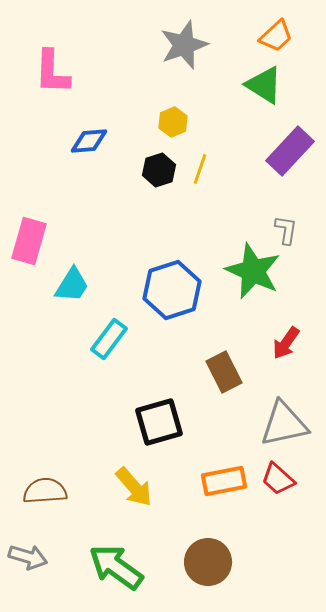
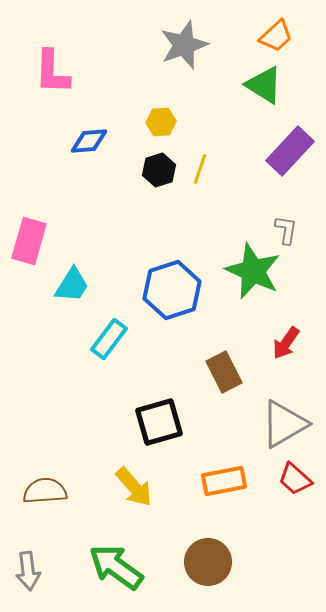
yellow hexagon: moved 12 px left; rotated 20 degrees clockwise
gray triangle: rotated 18 degrees counterclockwise
red trapezoid: moved 17 px right
gray arrow: moved 14 px down; rotated 66 degrees clockwise
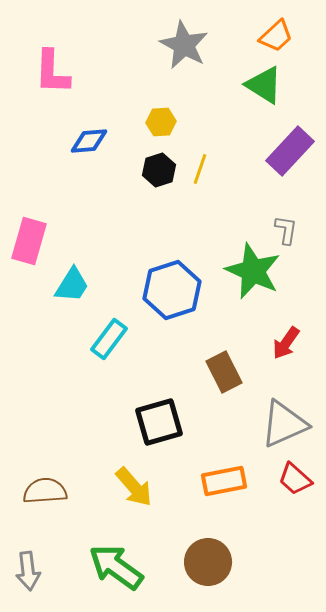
gray star: rotated 24 degrees counterclockwise
gray triangle: rotated 6 degrees clockwise
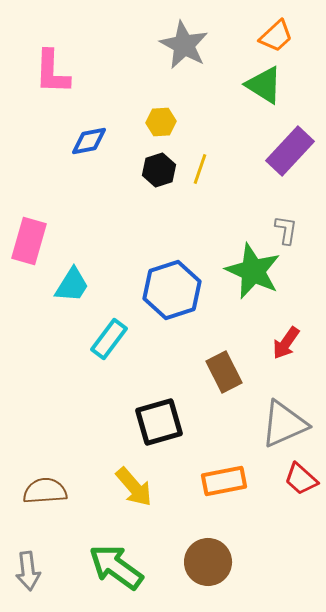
blue diamond: rotated 6 degrees counterclockwise
red trapezoid: moved 6 px right
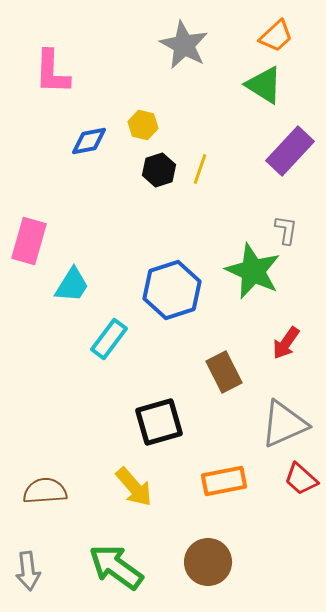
yellow hexagon: moved 18 px left, 3 px down; rotated 16 degrees clockwise
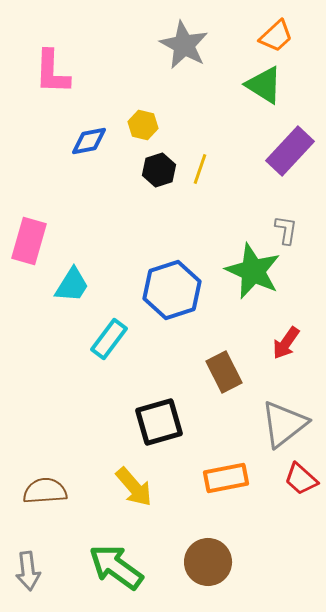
gray triangle: rotated 14 degrees counterclockwise
orange rectangle: moved 2 px right, 3 px up
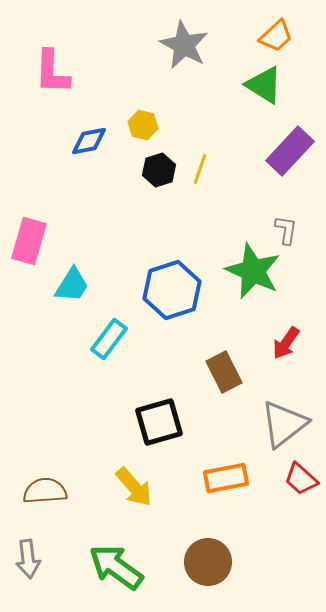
gray arrow: moved 12 px up
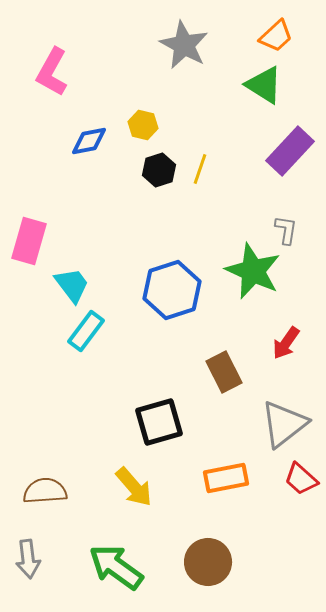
pink L-shape: rotated 27 degrees clockwise
cyan trapezoid: rotated 69 degrees counterclockwise
cyan rectangle: moved 23 px left, 8 px up
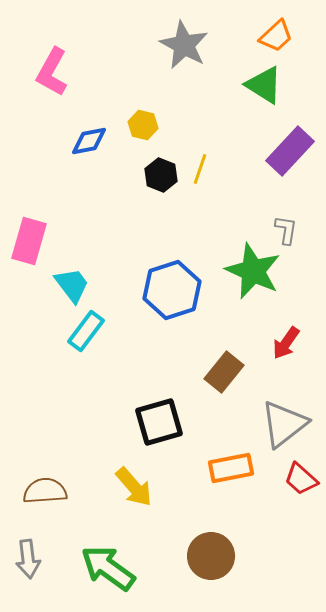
black hexagon: moved 2 px right, 5 px down; rotated 20 degrees counterclockwise
brown rectangle: rotated 66 degrees clockwise
orange rectangle: moved 5 px right, 10 px up
brown circle: moved 3 px right, 6 px up
green arrow: moved 8 px left, 1 px down
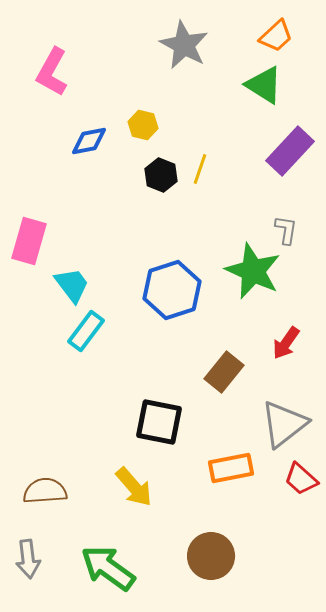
black square: rotated 27 degrees clockwise
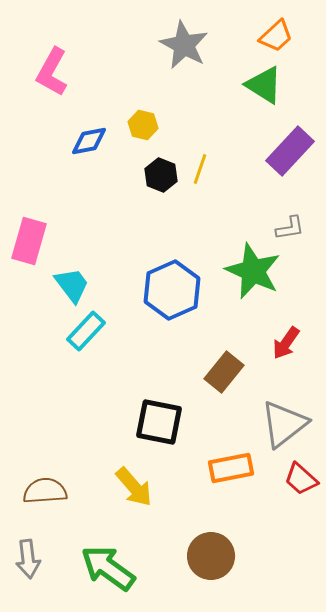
gray L-shape: moved 4 px right, 2 px up; rotated 72 degrees clockwise
blue hexagon: rotated 6 degrees counterclockwise
cyan rectangle: rotated 6 degrees clockwise
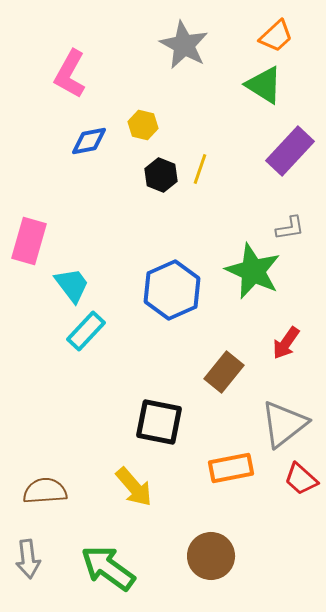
pink L-shape: moved 18 px right, 2 px down
